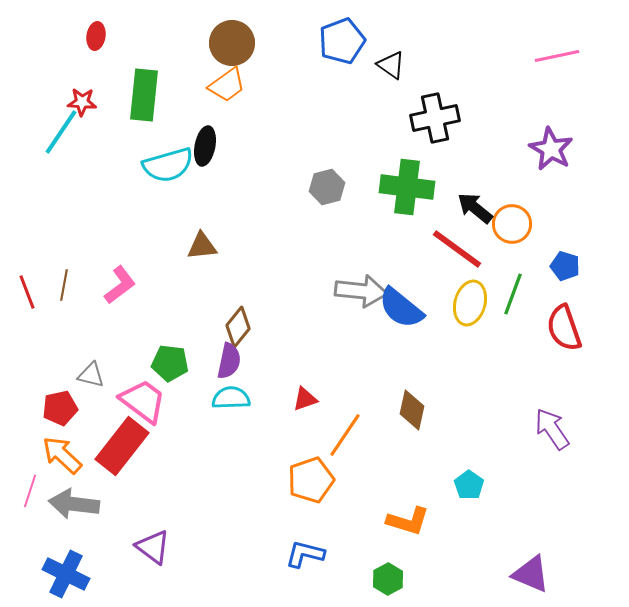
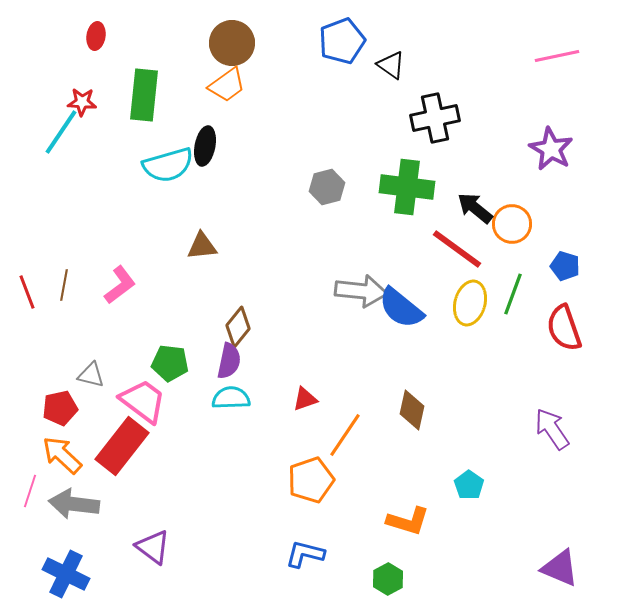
purple triangle at (531, 574): moved 29 px right, 6 px up
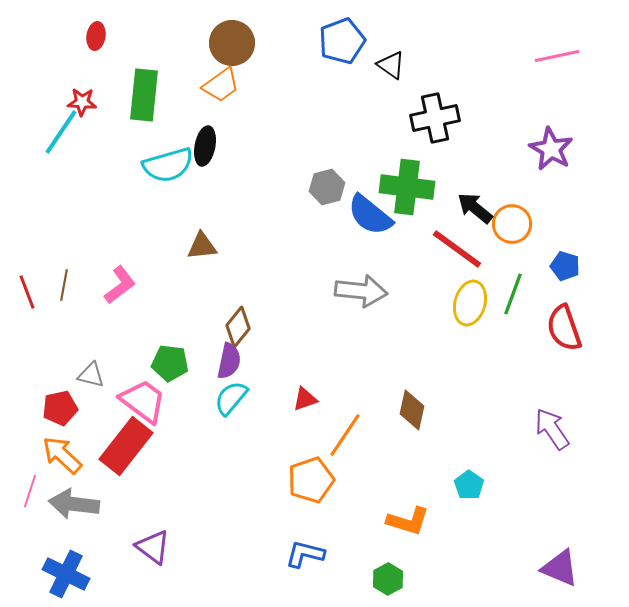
orange trapezoid at (227, 85): moved 6 px left
blue semicircle at (401, 308): moved 31 px left, 93 px up
cyan semicircle at (231, 398): rotated 48 degrees counterclockwise
red rectangle at (122, 446): moved 4 px right
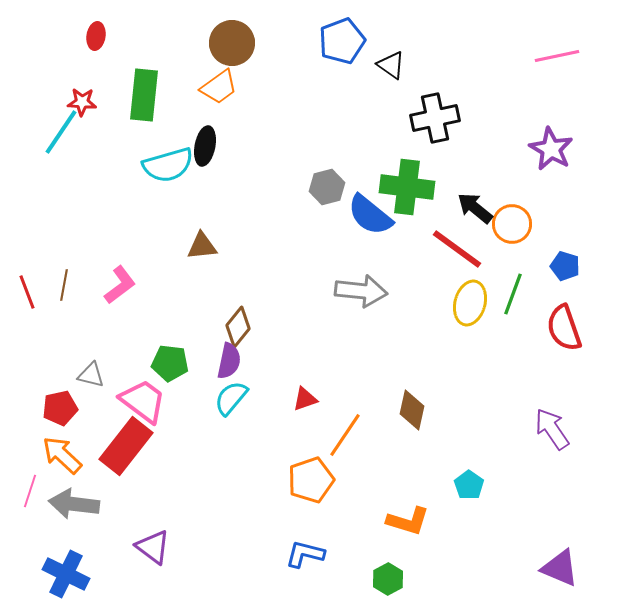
orange trapezoid at (221, 85): moved 2 px left, 2 px down
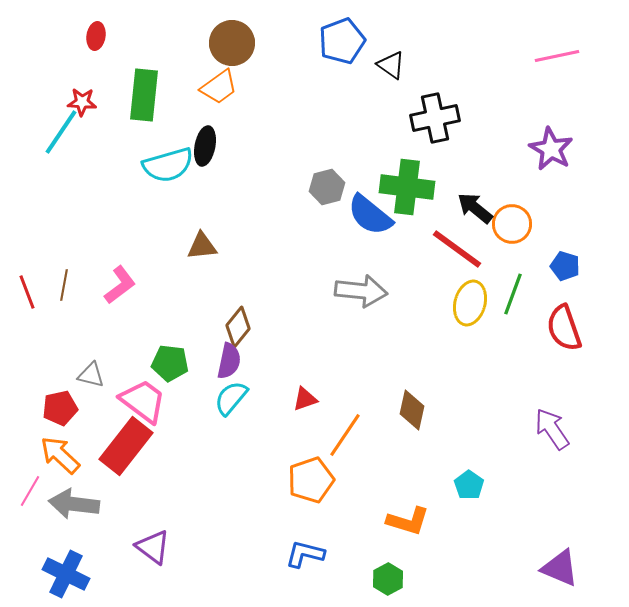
orange arrow at (62, 455): moved 2 px left
pink line at (30, 491): rotated 12 degrees clockwise
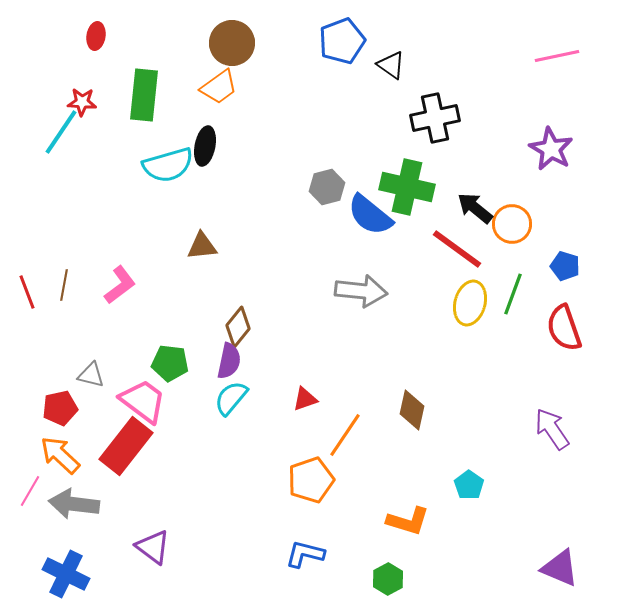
green cross at (407, 187): rotated 6 degrees clockwise
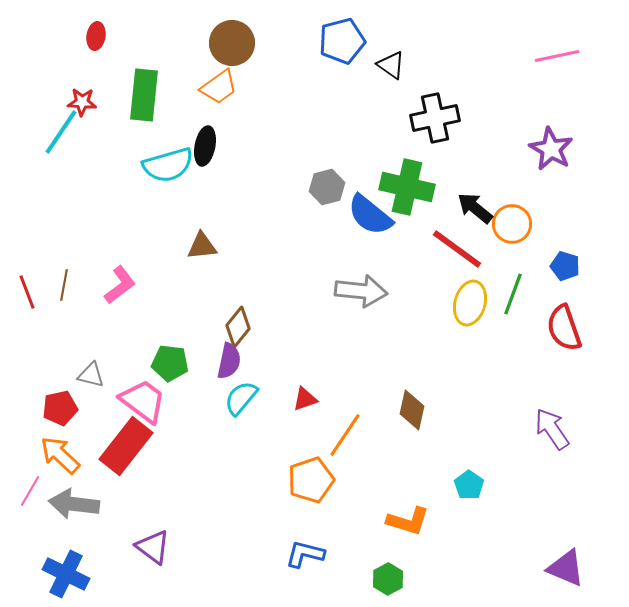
blue pentagon at (342, 41): rotated 6 degrees clockwise
cyan semicircle at (231, 398): moved 10 px right
purple triangle at (560, 568): moved 6 px right
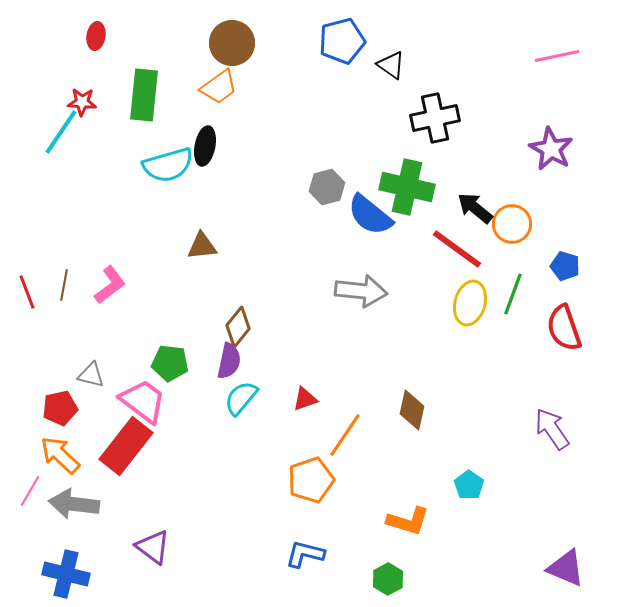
pink L-shape at (120, 285): moved 10 px left
blue cross at (66, 574): rotated 12 degrees counterclockwise
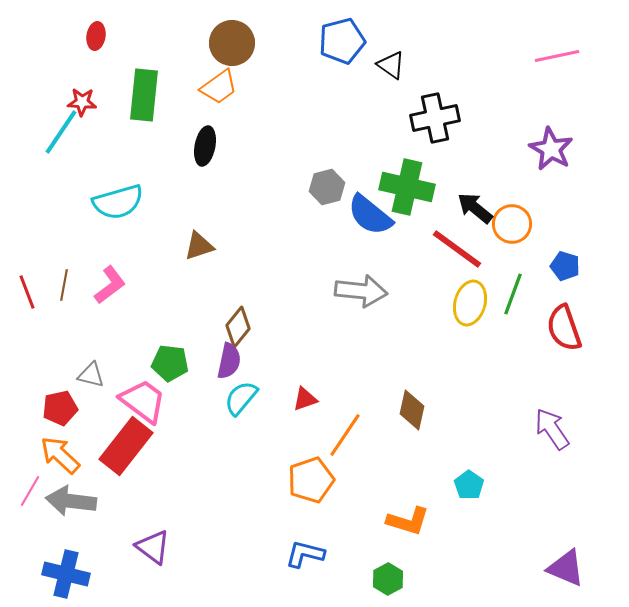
cyan semicircle at (168, 165): moved 50 px left, 37 px down
brown triangle at (202, 246): moved 3 px left; rotated 12 degrees counterclockwise
gray arrow at (74, 504): moved 3 px left, 3 px up
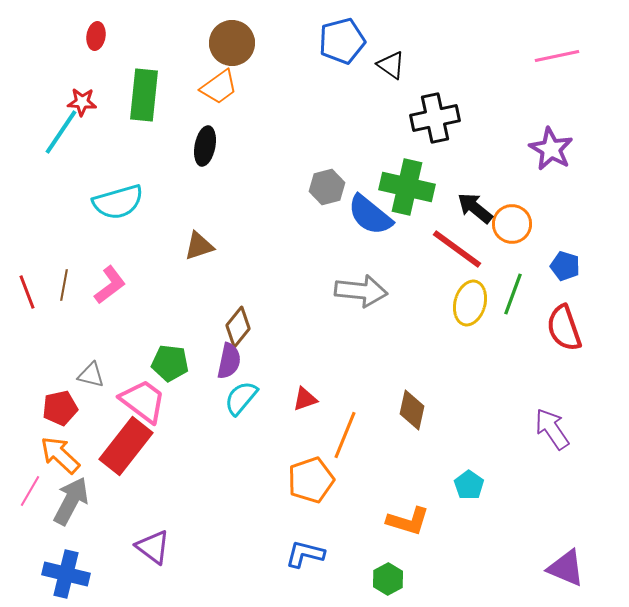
orange line at (345, 435): rotated 12 degrees counterclockwise
gray arrow at (71, 501): rotated 111 degrees clockwise
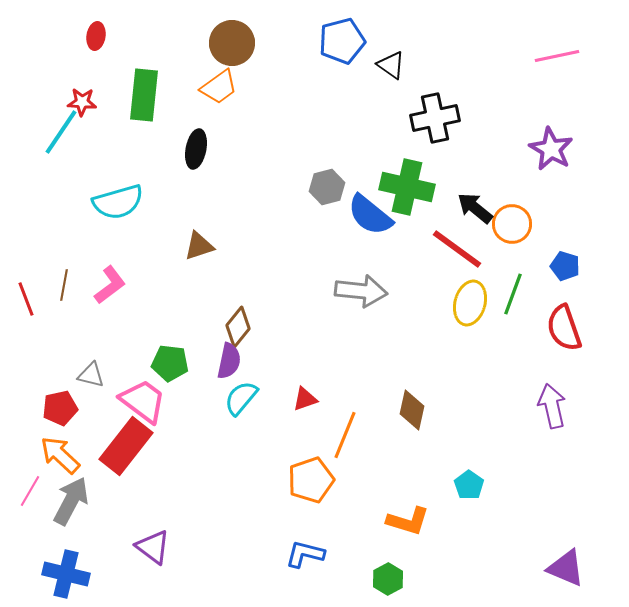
black ellipse at (205, 146): moved 9 px left, 3 px down
red line at (27, 292): moved 1 px left, 7 px down
purple arrow at (552, 429): moved 23 px up; rotated 21 degrees clockwise
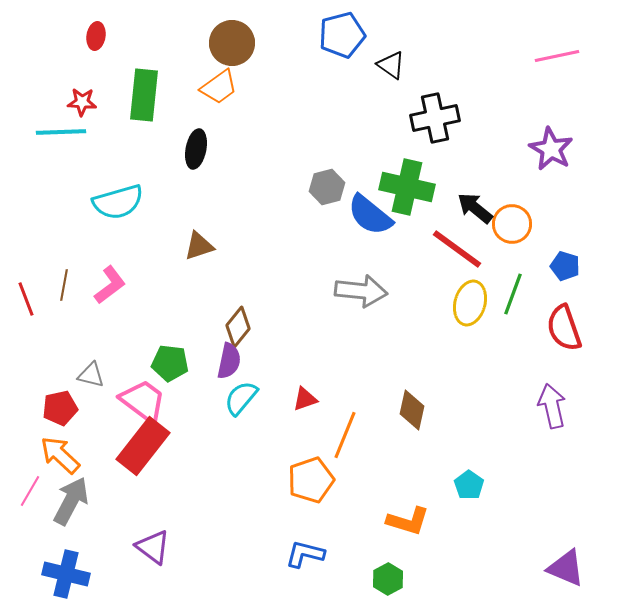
blue pentagon at (342, 41): moved 6 px up
cyan line at (61, 132): rotated 54 degrees clockwise
red rectangle at (126, 446): moved 17 px right
